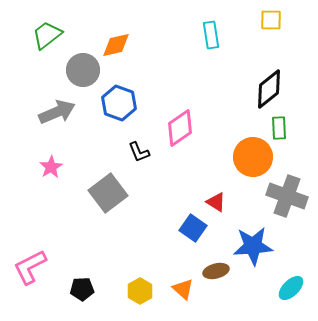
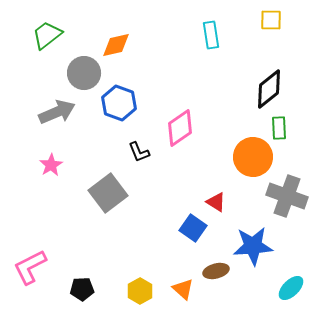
gray circle: moved 1 px right, 3 px down
pink star: moved 2 px up
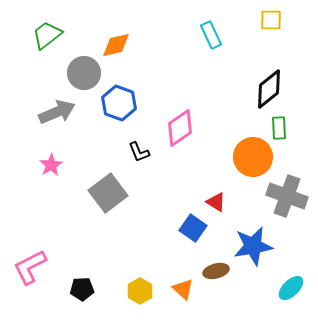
cyan rectangle: rotated 16 degrees counterclockwise
blue star: rotated 6 degrees counterclockwise
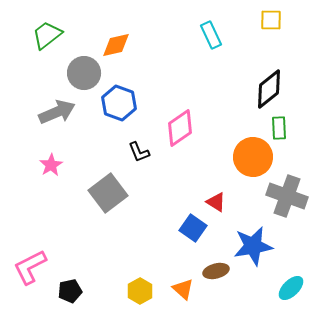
black pentagon: moved 12 px left, 2 px down; rotated 10 degrees counterclockwise
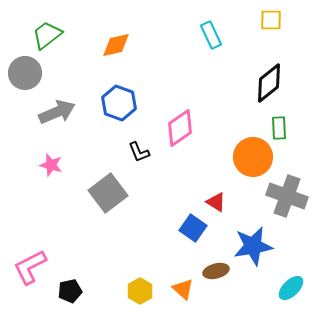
gray circle: moved 59 px left
black diamond: moved 6 px up
pink star: rotated 25 degrees counterclockwise
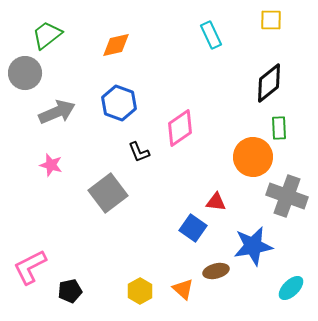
red triangle: rotated 25 degrees counterclockwise
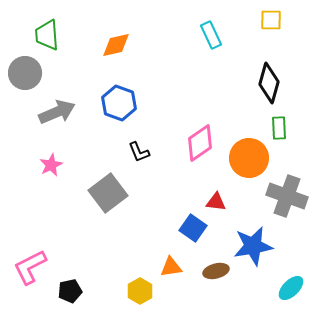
green trapezoid: rotated 56 degrees counterclockwise
black diamond: rotated 36 degrees counterclockwise
pink diamond: moved 20 px right, 15 px down
orange circle: moved 4 px left, 1 px down
pink star: rotated 30 degrees clockwise
orange triangle: moved 12 px left, 22 px up; rotated 50 degrees counterclockwise
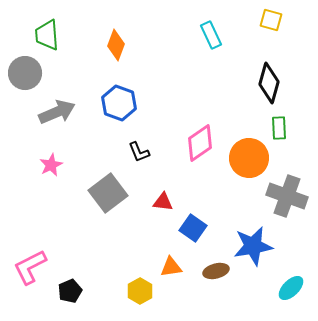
yellow square: rotated 15 degrees clockwise
orange diamond: rotated 56 degrees counterclockwise
red triangle: moved 53 px left
black pentagon: rotated 10 degrees counterclockwise
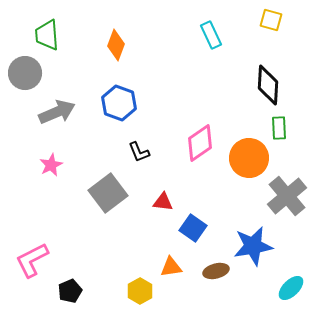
black diamond: moved 1 px left, 2 px down; rotated 12 degrees counterclockwise
gray cross: rotated 30 degrees clockwise
pink L-shape: moved 2 px right, 7 px up
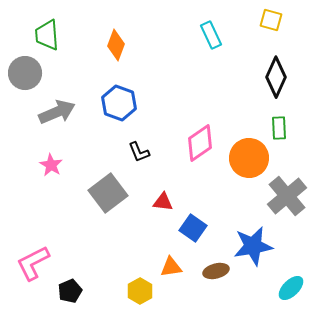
black diamond: moved 8 px right, 8 px up; rotated 21 degrees clockwise
pink star: rotated 15 degrees counterclockwise
pink L-shape: moved 1 px right, 3 px down
